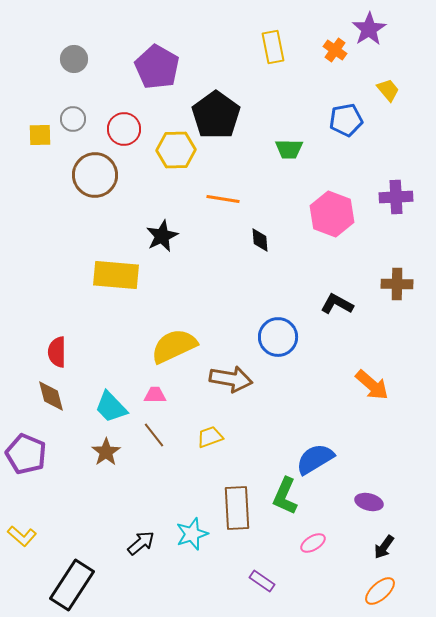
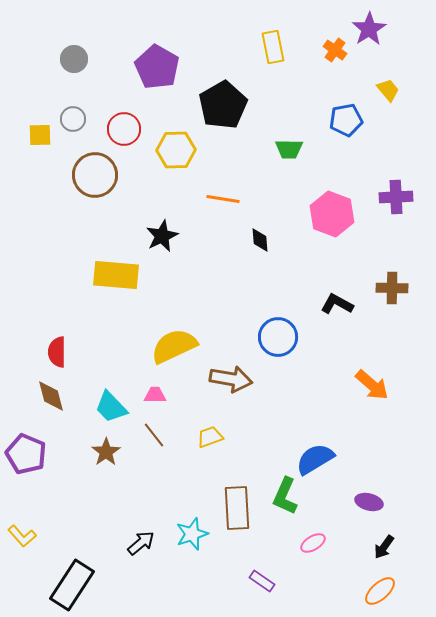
black pentagon at (216, 115): moved 7 px right, 10 px up; rotated 6 degrees clockwise
brown cross at (397, 284): moved 5 px left, 4 px down
yellow L-shape at (22, 536): rotated 8 degrees clockwise
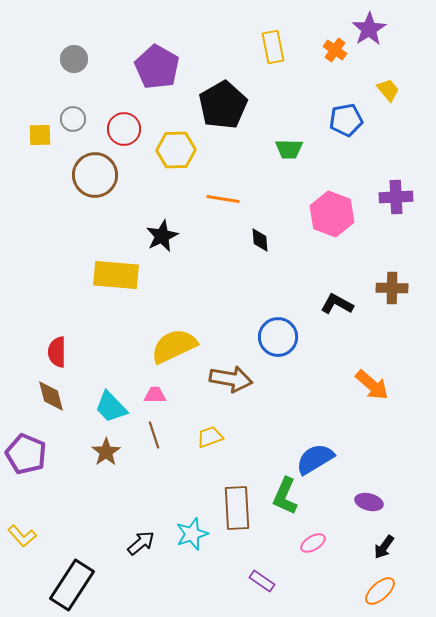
brown line at (154, 435): rotated 20 degrees clockwise
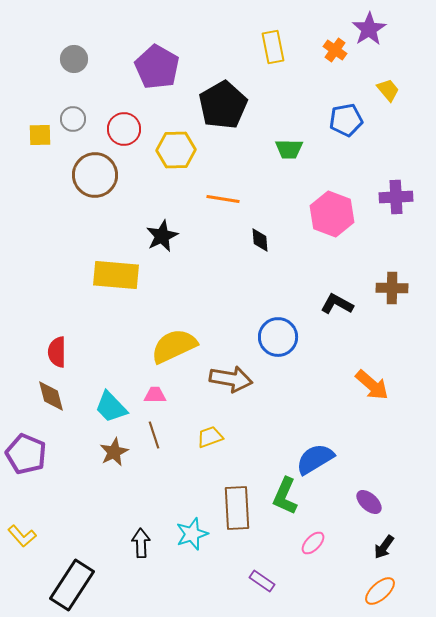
brown star at (106, 452): moved 8 px right; rotated 8 degrees clockwise
purple ellipse at (369, 502): rotated 28 degrees clockwise
black arrow at (141, 543): rotated 52 degrees counterclockwise
pink ellipse at (313, 543): rotated 15 degrees counterclockwise
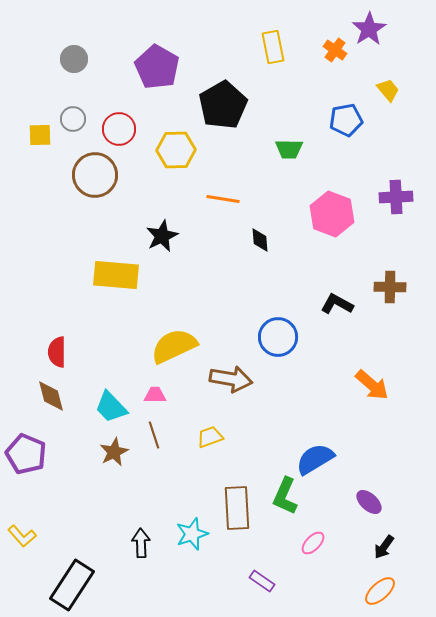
red circle at (124, 129): moved 5 px left
brown cross at (392, 288): moved 2 px left, 1 px up
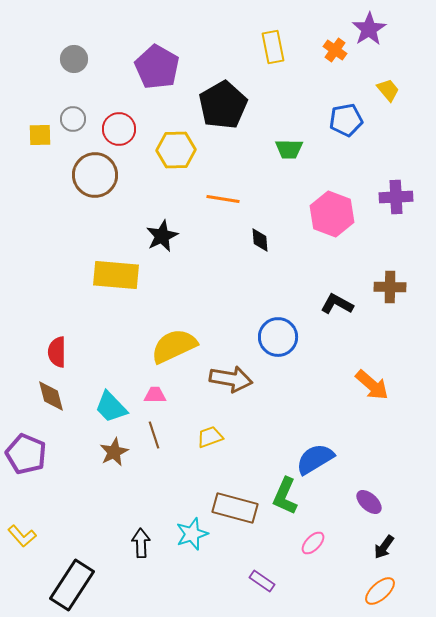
brown rectangle at (237, 508): moved 2 px left; rotated 72 degrees counterclockwise
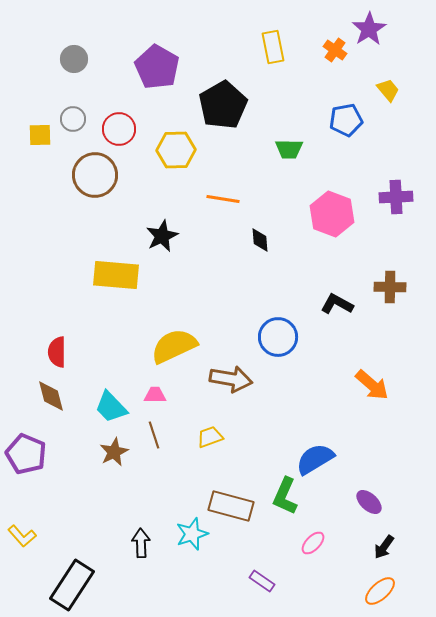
brown rectangle at (235, 508): moved 4 px left, 2 px up
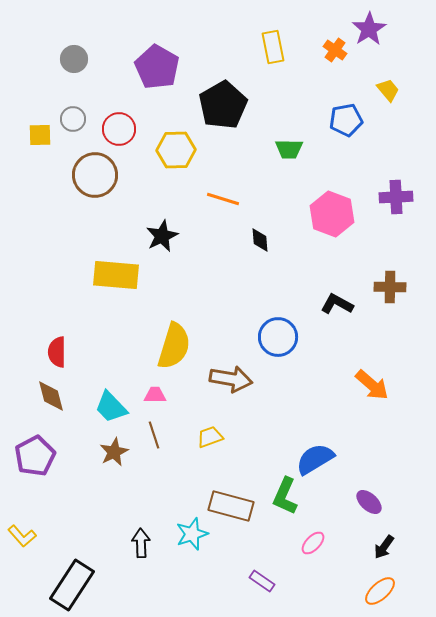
orange line at (223, 199): rotated 8 degrees clockwise
yellow semicircle at (174, 346): rotated 132 degrees clockwise
purple pentagon at (26, 454): moved 9 px right, 2 px down; rotated 21 degrees clockwise
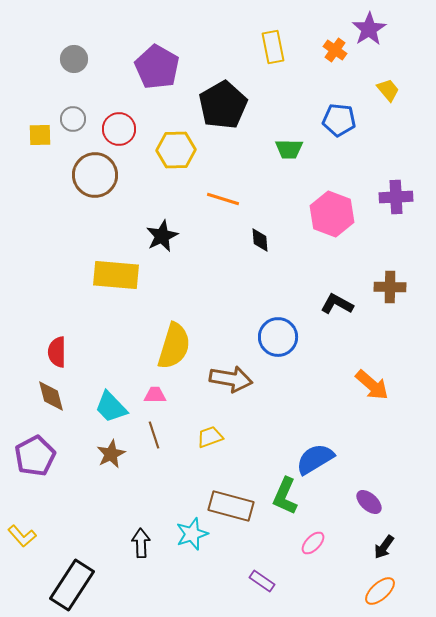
blue pentagon at (346, 120): moved 7 px left; rotated 16 degrees clockwise
brown star at (114, 452): moved 3 px left, 2 px down
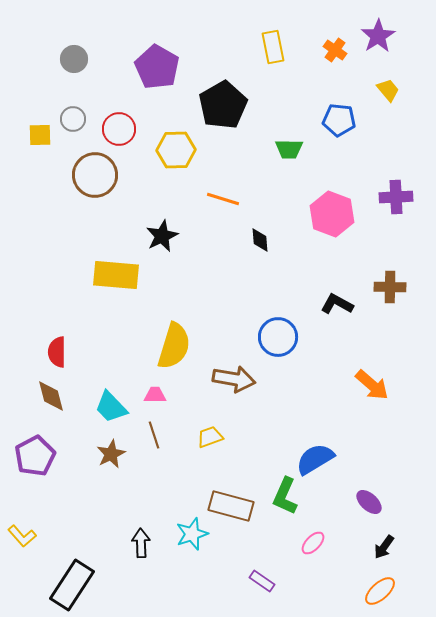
purple star at (369, 29): moved 9 px right, 7 px down
brown arrow at (231, 379): moved 3 px right
